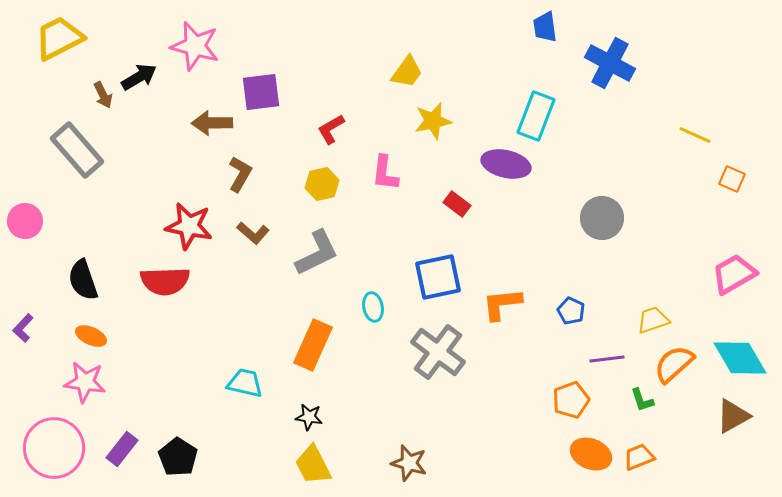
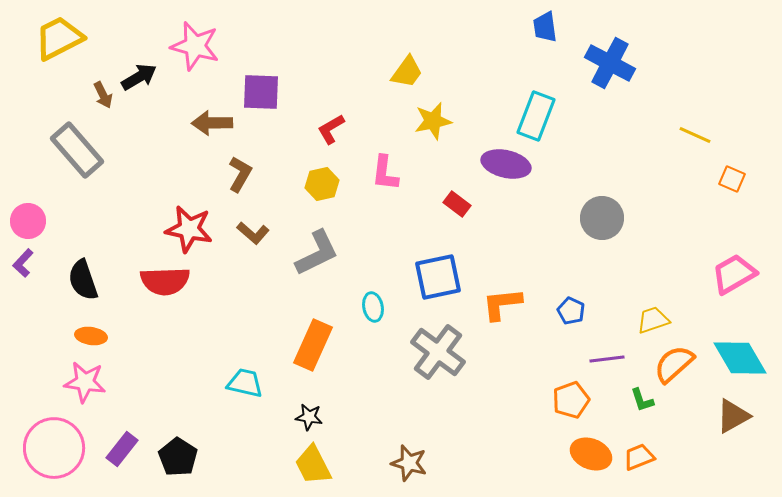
purple square at (261, 92): rotated 9 degrees clockwise
pink circle at (25, 221): moved 3 px right
red star at (189, 226): moved 3 px down
purple L-shape at (23, 328): moved 65 px up
orange ellipse at (91, 336): rotated 16 degrees counterclockwise
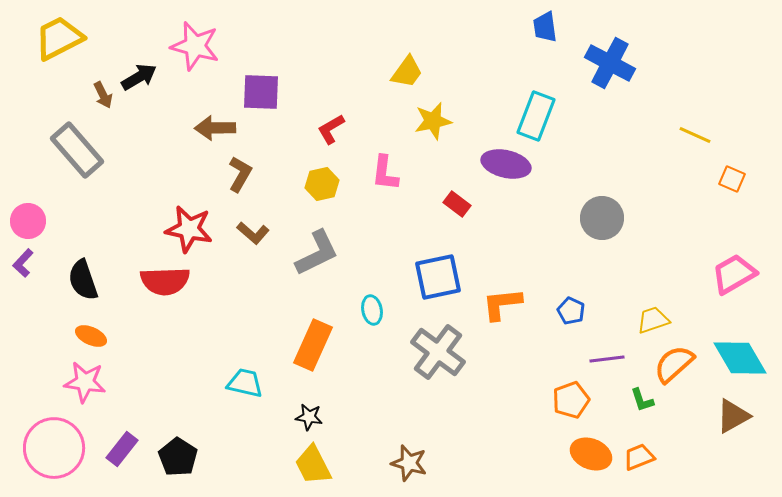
brown arrow at (212, 123): moved 3 px right, 5 px down
cyan ellipse at (373, 307): moved 1 px left, 3 px down
orange ellipse at (91, 336): rotated 16 degrees clockwise
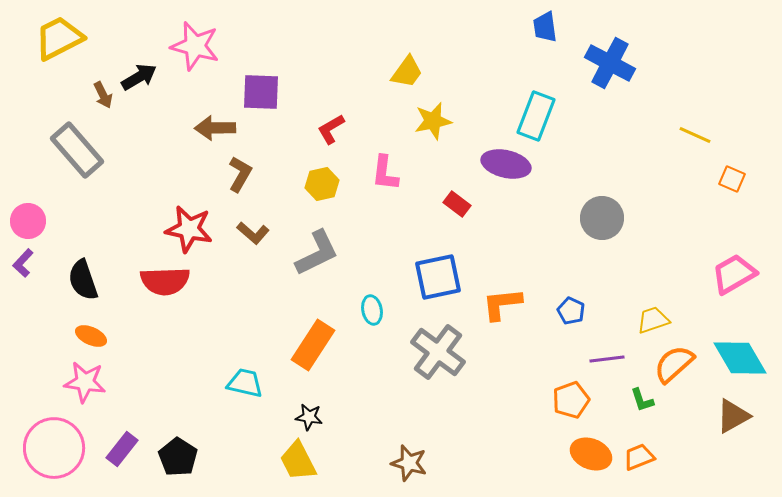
orange rectangle at (313, 345): rotated 9 degrees clockwise
yellow trapezoid at (313, 465): moved 15 px left, 4 px up
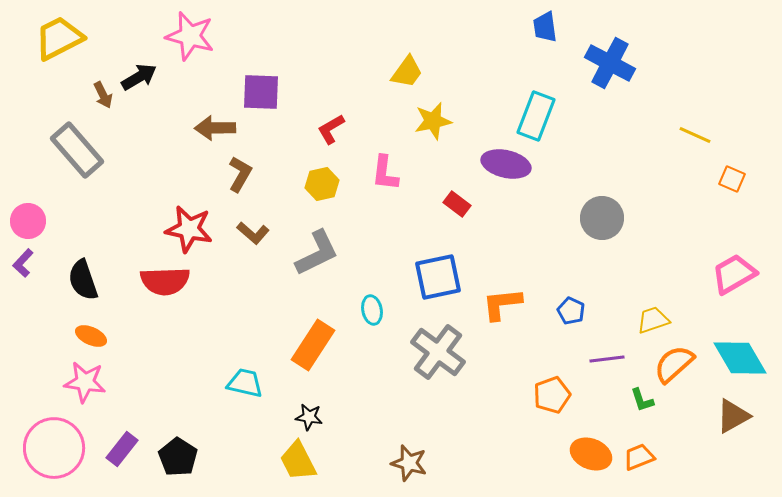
pink star at (195, 46): moved 5 px left, 10 px up
orange pentagon at (571, 400): moved 19 px left, 5 px up
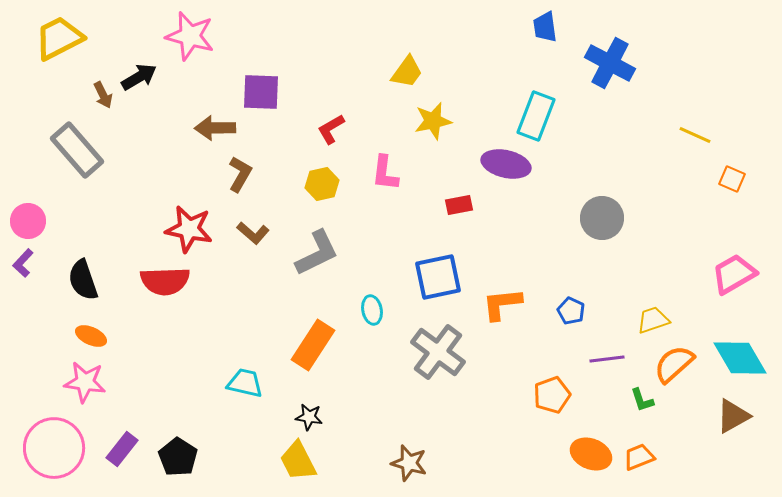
red rectangle at (457, 204): moved 2 px right, 1 px down; rotated 48 degrees counterclockwise
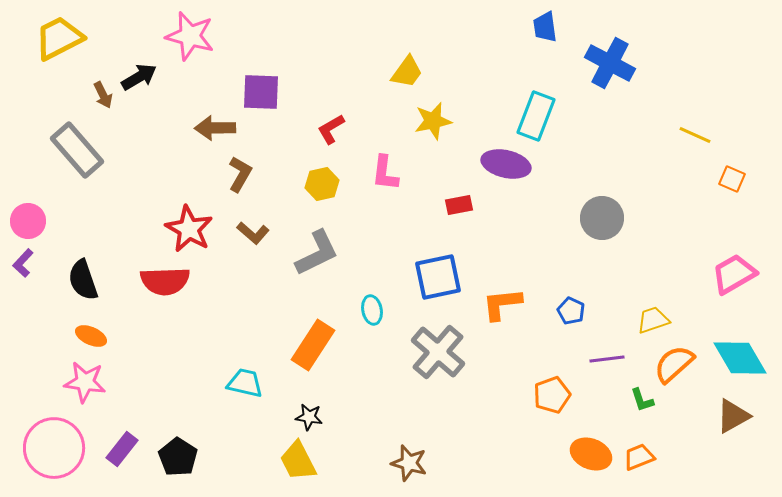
red star at (189, 229): rotated 18 degrees clockwise
gray cross at (438, 352): rotated 4 degrees clockwise
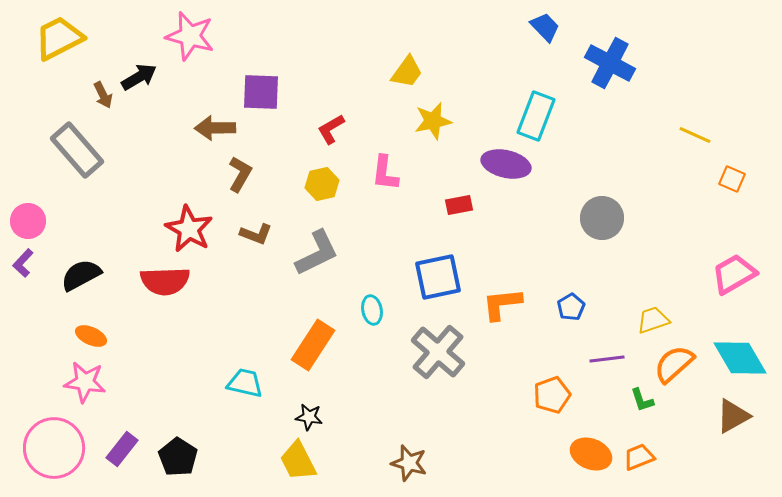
blue trapezoid at (545, 27): rotated 144 degrees clockwise
brown L-shape at (253, 233): moved 3 px right, 1 px down; rotated 20 degrees counterclockwise
black semicircle at (83, 280): moved 2 px left, 5 px up; rotated 81 degrees clockwise
blue pentagon at (571, 311): moved 4 px up; rotated 16 degrees clockwise
